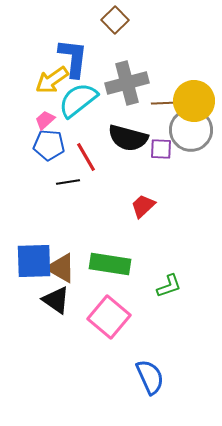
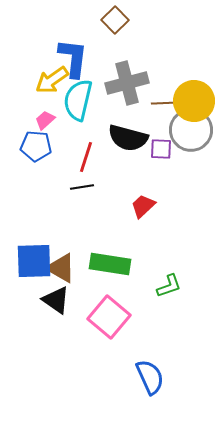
cyan semicircle: rotated 39 degrees counterclockwise
blue pentagon: moved 13 px left, 1 px down
red line: rotated 48 degrees clockwise
black line: moved 14 px right, 5 px down
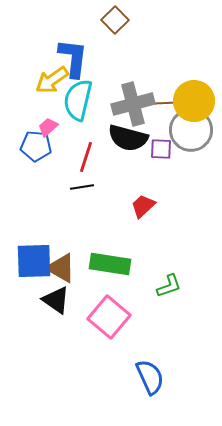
gray cross: moved 6 px right, 21 px down
pink trapezoid: moved 3 px right, 7 px down
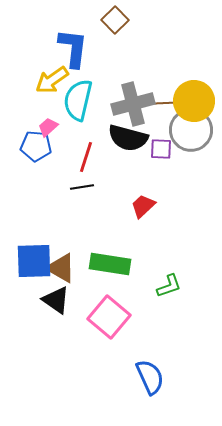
blue L-shape: moved 10 px up
